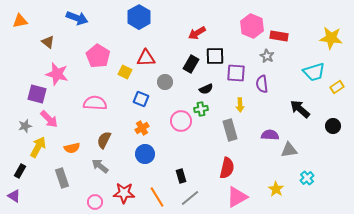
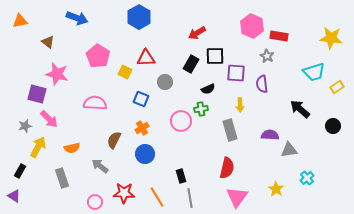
black semicircle at (206, 89): moved 2 px right
brown semicircle at (104, 140): moved 10 px right
pink triangle at (237, 197): rotated 25 degrees counterclockwise
gray line at (190, 198): rotated 60 degrees counterclockwise
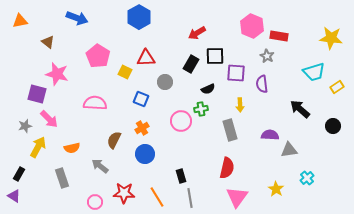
black rectangle at (20, 171): moved 1 px left, 3 px down
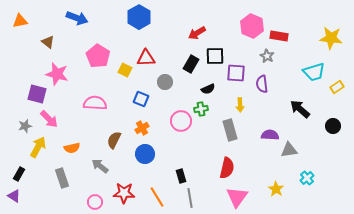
yellow square at (125, 72): moved 2 px up
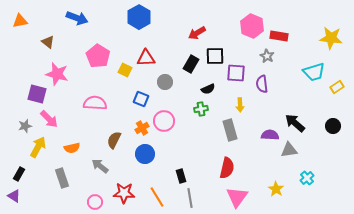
black arrow at (300, 109): moved 5 px left, 14 px down
pink circle at (181, 121): moved 17 px left
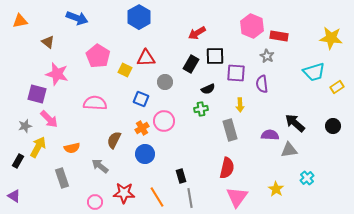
black rectangle at (19, 174): moved 1 px left, 13 px up
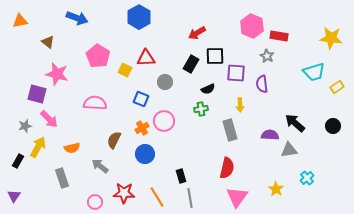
purple triangle at (14, 196): rotated 32 degrees clockwise
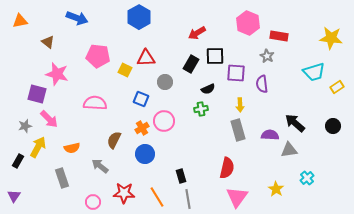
pink hexagon at (252, 26): moved 4 px left, 3 px up
pink pentagon at (98, 56): rotated 25 degrees counterclockwise
gray rectangle at (230, 130): moved 8 px right
gray line at (190, 198): moved 2 px left, 1 px down
pink circle at (95, 202): moved 2 px left
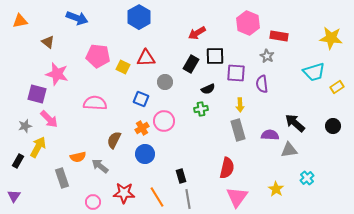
yellow square at (125, 70): moved 2 px left, 3 px up
orange semicircle at (72, 148): moved 6 px right, 9 px down
